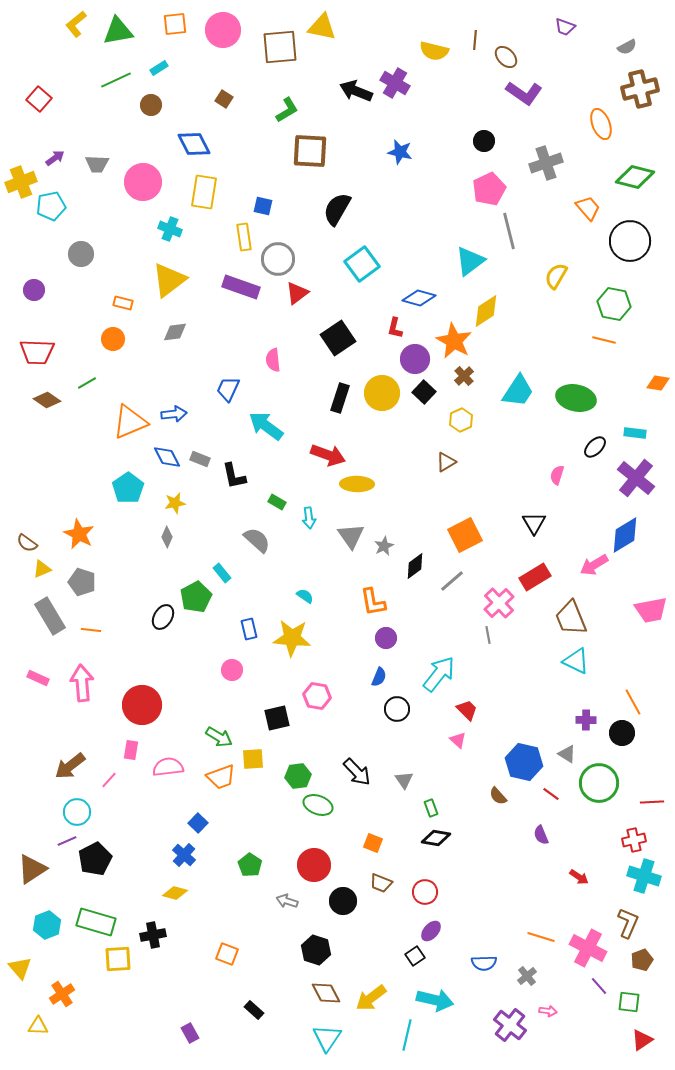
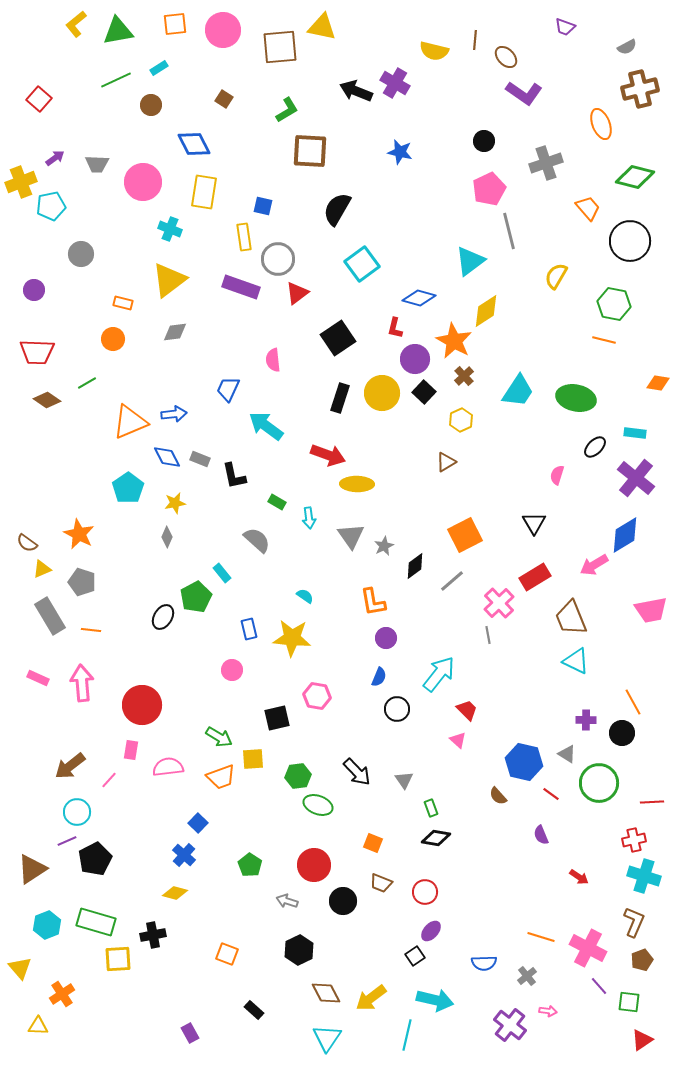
brown L-shape at (628, 923): moved 6 px right, 1 px up
black hexagon at (316, 950): moved 17 px left; rotated 16 degrees clockwise
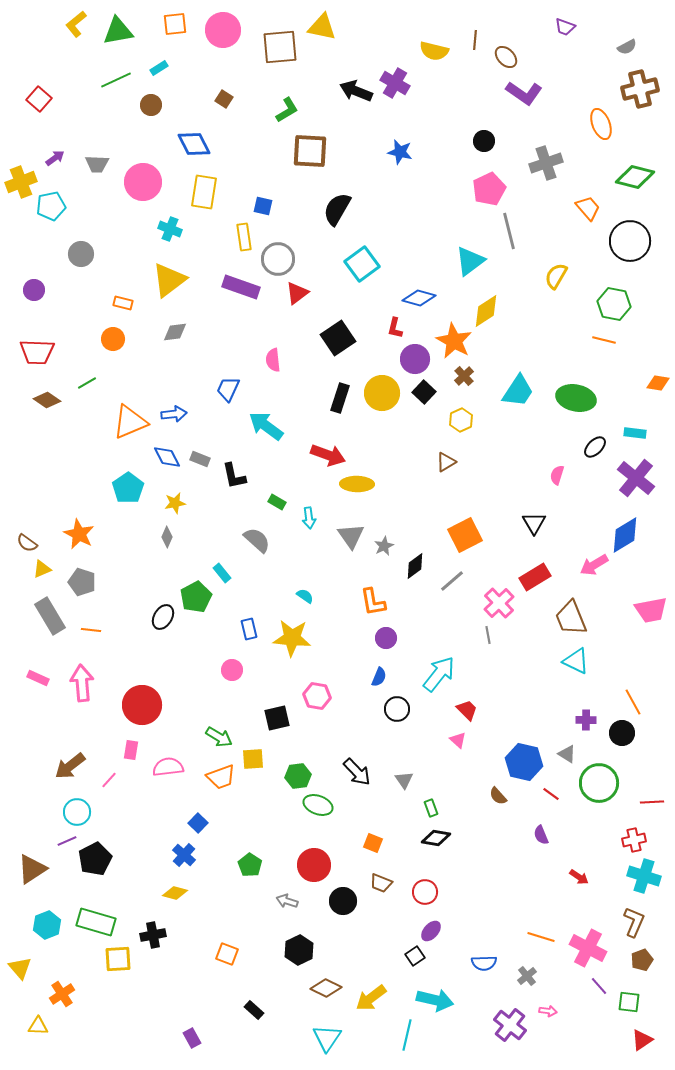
brown diamond at (326, 993): moved 5 px up; rotated 36 degrees counterclockwise
purple rectangle at (190, 1033): moved 2 px right, 5 px down
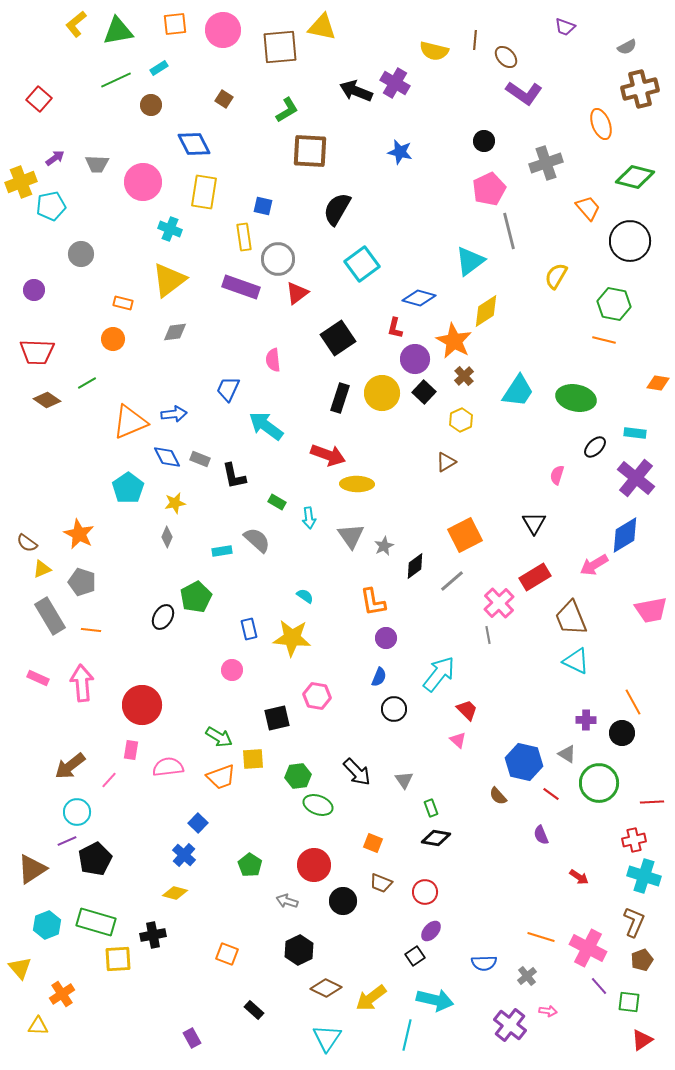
cyan rectangle at (222, 573): moved 22 px up; rotated 60 degrees counterclockwise
black circle at (397, 709): moved 3 px left
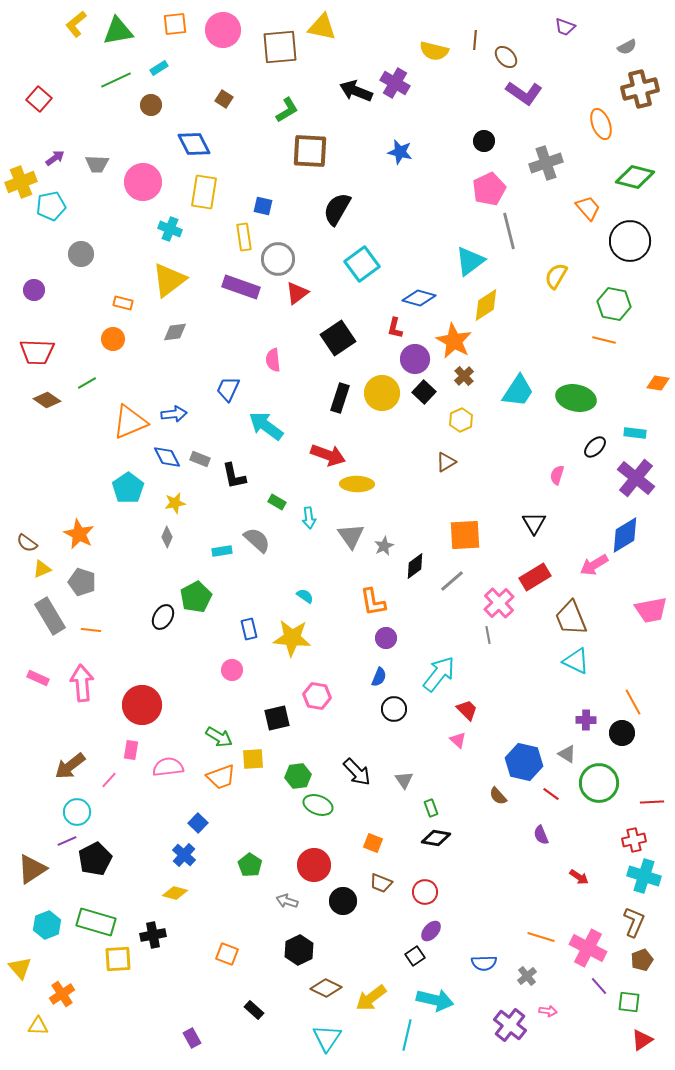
yellow diamond at (486, 311): moved 6 px up
orange square at (465, 535): rotated 24 degrees clockwise
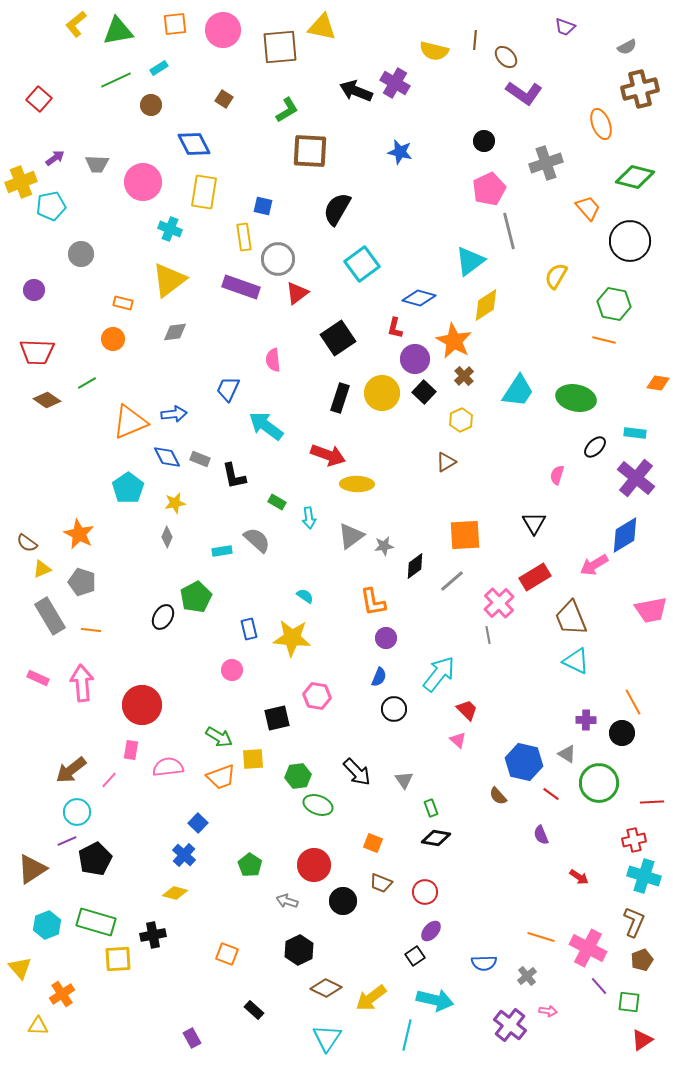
gray triangle at (351, 536): rotated 28 degrees clockwise
gray star at (384, 546): rotated 18 degrees clockwise
brown arrow at (70, 766): moved 1 px right, 4 px down
